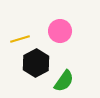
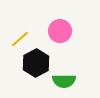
yellow line: rotated 24 degrees counterclockwise
green semicircle: rotated 55 degrees clockwise
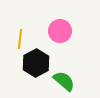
yellow line: rotated 42 degrees counterclockwise
green semicircle: rotated 140 degrees counterclockwise
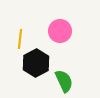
green semicircle: rotated 25 degrees clockwise
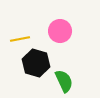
yellow line: rotated 72 degrees clockwise
black hexagon: rotated 16 degrees counterclockwise
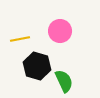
black hexagon: moved 1 px right, 3 px down
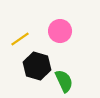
yellow line: rotated 24 degrees counterclockwise
